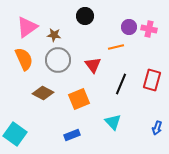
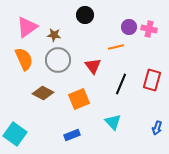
black circle: moved 1 px up
red triangle: moved 1 px down
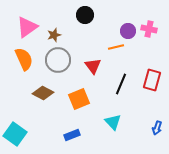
purple circle: moved 1 px left, 4 px down
brown star: rotated 24 degrees counterclockwise
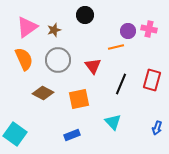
brown star: moved 5 px up
orange square: rotated 10 degrees clockwise
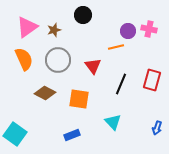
black circle: moved 2 px left
brown diamond: moved 2 px right
orange square: rotated 20 degrees clockwise
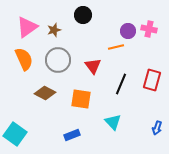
orange square: moved 2 px right
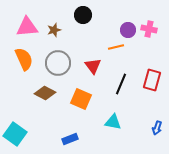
pink triangle: rotated 30 degrees clockwise
purple circle: moved 1 px up
gray circle: moved 3 px down
orange square: rotated 15 degrees clockwise
cyan triangle: rotated 36 degrees counterclockwise
blue rectangle: moved 2 px left, 4 px down
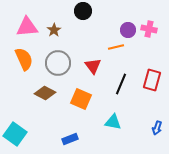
black circle: moved 4 px up
brown star: rotated 16 degrees counterclockwise
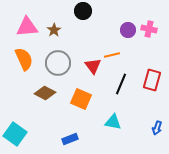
orange line: moved 4 px left, 8 px down
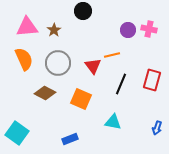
cyan square: moved 2 px right, 1 px up
